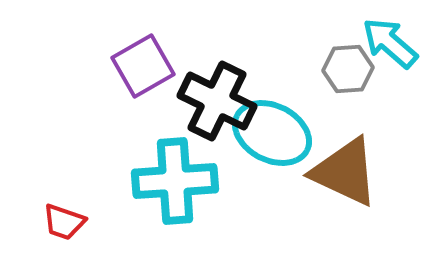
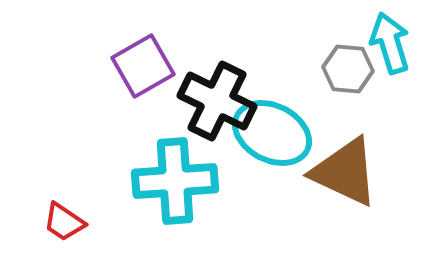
cyan arrow: rotated 32 degrees clockwise
gray hexagon: rotated 9 degrees clockwise
red trapezoid: rotated 15 degrees clockwise
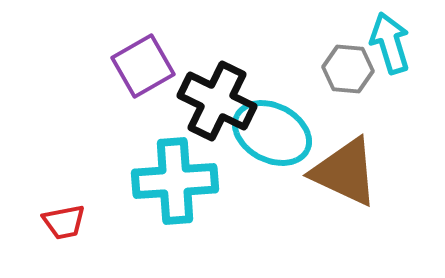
red trapezoid: rotated 45 degrees counterclockwise
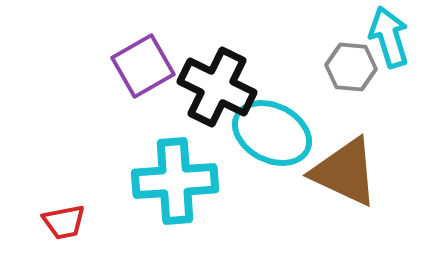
cyan arrow: moved 1 px left, 6 px up
gray hexagon: moved 3 px right, 2 px up
black cross: moved 14 px up
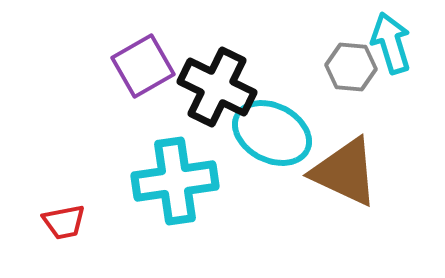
cyan arrow: moved 2 px right, 6 px down
cyan cross: rotated 4 degrees counterclockwise
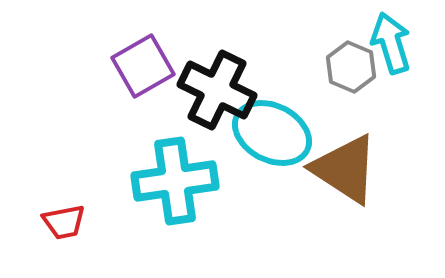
gray hexagon: rotated 18 degrees clockwise
black cross: moved 3 px down
brown triangle: moved 3 px up; rotated 8 degrees clockwise
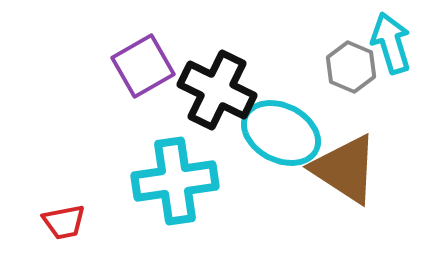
cyan ellipse: moved 9 px right
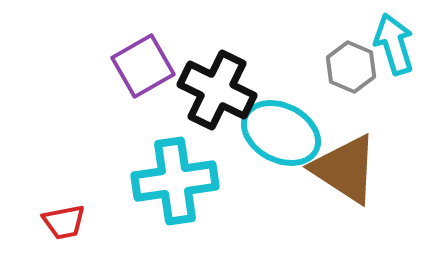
cyan arrow: moved 3 px right, 1 px down
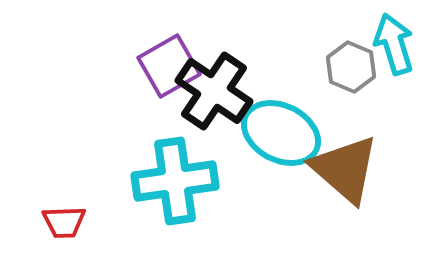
purple square: moved 26 px right
black cross: moved 3 px left, 1 px down; rotated 8 degrees clockwise
brown triangle: rotated 8 degrees clockwise
red trapezoid: rotated 9 degrees clockwise
